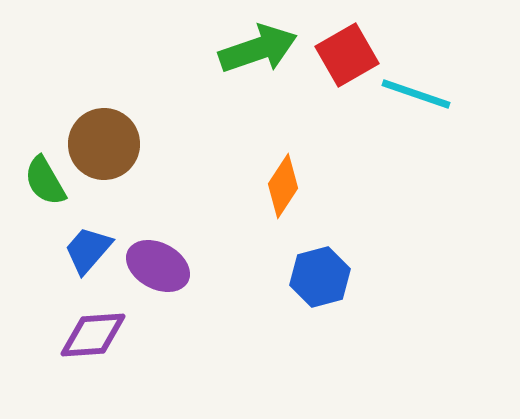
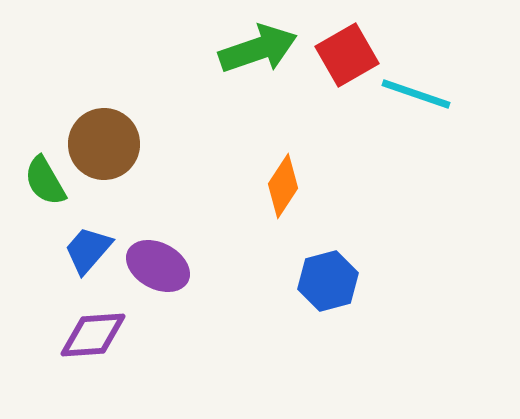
blue hexagon: moved 8 px right, 4 px down
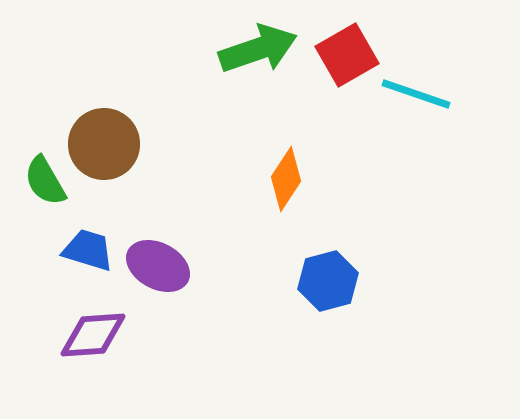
orange diamond: moved 3 px right, 7 px up
blue trapezoid: rotated 66 degrees clockwise
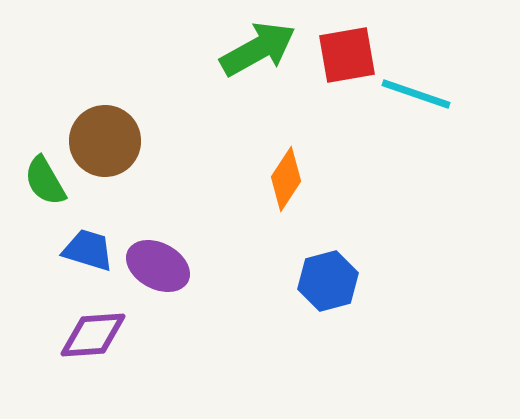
green arrow: rotated 10 degrees counterclockwise
red square: rotated 20 degrees clockwise
brown circle: moved 1 px right, 3 px up
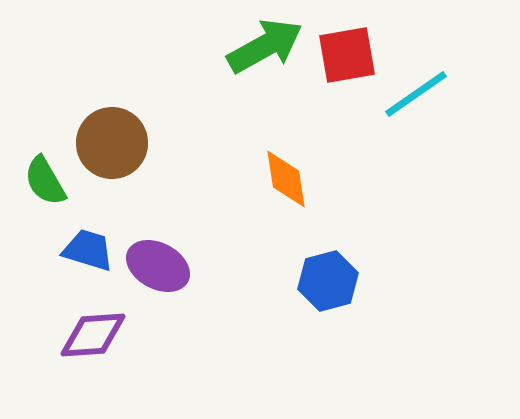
green arrow: moved 7 px right, 3 px up
cyan line: rotated 54 degrees counterclockwise
brown circle: moved 7 px right, 2 px down
orange diamond: rotated 42 degrees counterclockwise
